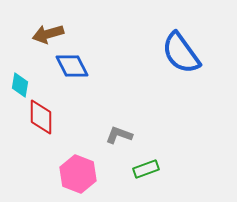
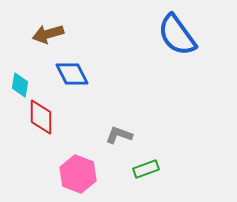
blue semicircle: moved 4 px left, 18 px up
blue diamond: moved 8 px down
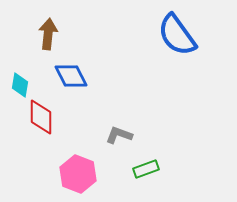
brown arrow: rotated 112 degrees clockwise
blue diamond: moved 1 px left, 2 px down
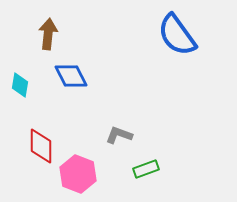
red diamond: moved 29 px down
